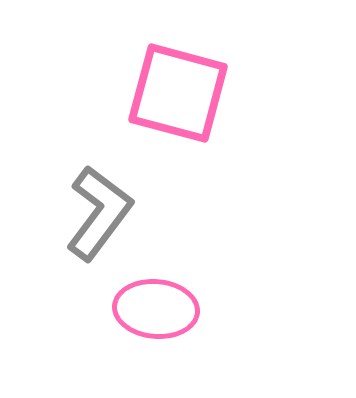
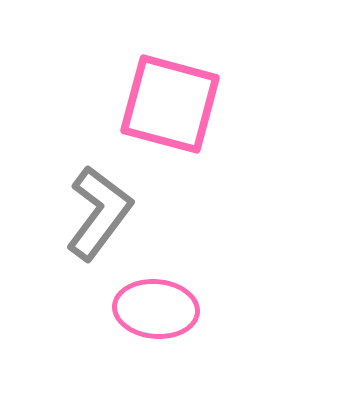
pink square: moved 8 px left, 11 px down
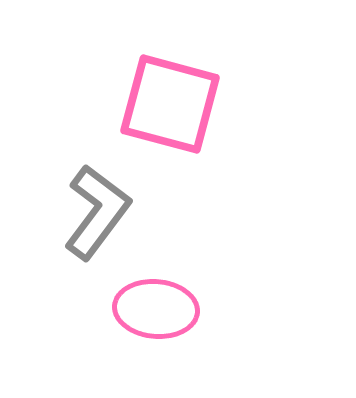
gray L-shape: moved 2 px left, 1 px up
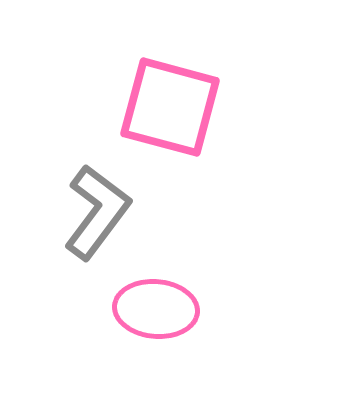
pink square: moved 3 px down
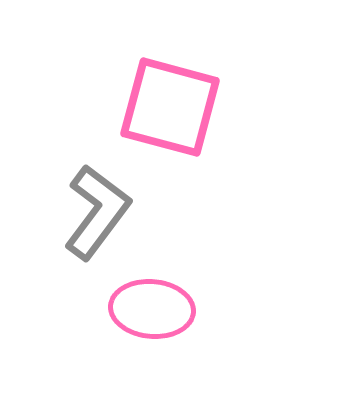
pink ellipse: moved 4 px left
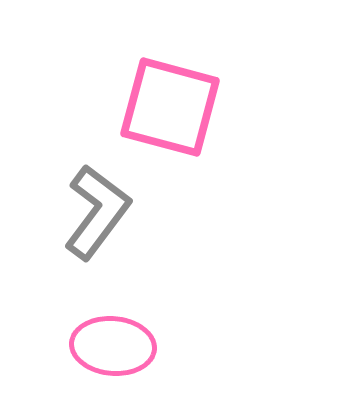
pink ellipse: moved 39 px left, 37 px down
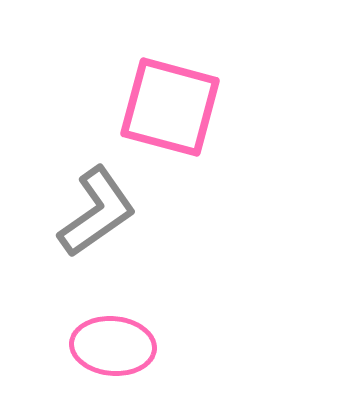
gray L-shape: rotated 18 degrees clockwise
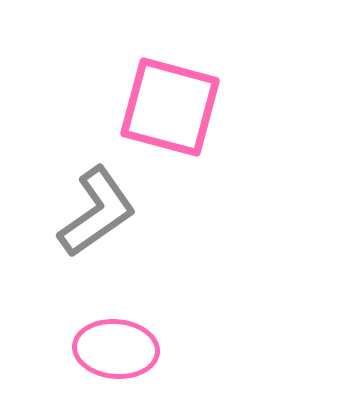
pink ellipse: moved 3 px right, 3 px down
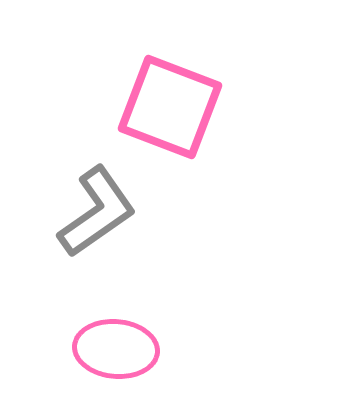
pink square: rotated 6 degrees clockwise
